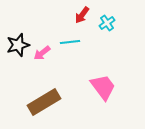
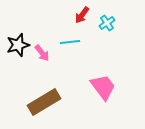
pink arrow: rotated 90 degrees counterclockwise
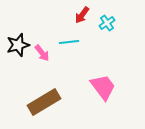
cyan line: moved 1 px left
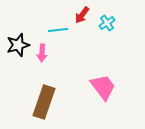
cyan line: moved 11 px left, 12 px up
pink arrow: rotated 42 degrees clockwise
brown rectangle: rotated 40 degrees counterclockwise
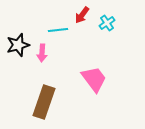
pink trapezoid: moved 9 px left, 8 px up
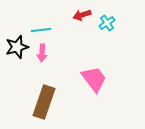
red arrow: rotated 36 degrees clockwise
cyan line: moved 17 px left
black star: moved 1 px left, 2 px down
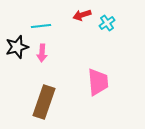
cyan line: moved 4 px up
pink trapezoid: moved 4 px right, 3 px down; rotated 32 degrees clockwise
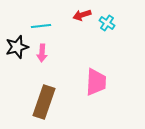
cyan cross: rotated 21 degrees counterclockwise
pink trapezoid: moved 2 px left; rotated 8 degrees clockwise
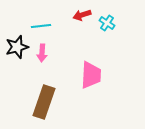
pink trapezoid: moved 5 px left, 7 px up
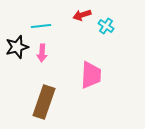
cyan cross: moved 1 px left, 3 px down
